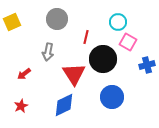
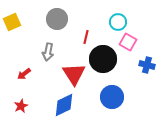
blue cross: rotated 28 degrees clockwise
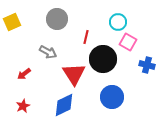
gray arrow: rotated 72 degrees counterclockwise
red star: moved 2 px right
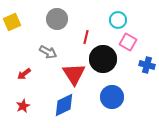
cyan circle: moved 2 px up
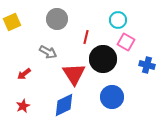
pink square: moved 2 px left
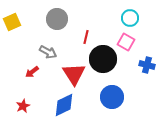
cyan circle: moved 12 px right, 2 px up
red arrow: moved 8 px right, 2 px up
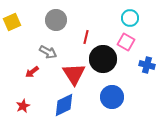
gray circle: moved 1 px left, 1 px down
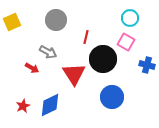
red arrow: moved 4 px up; rotated 112 degrees counterclockwise
blue diamond: moved 14 px left
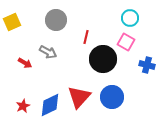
red arrow: moved 7 px left, 5 px up
red triangle: moved 5 px right, 23 px down; rotated 15 degrees clockwise
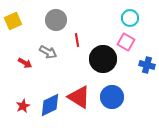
yellow square: moved 1 px right, 1 px up
red line: moved 9 px left, 3 px down; rotated 24 degrees counterclockwise
red triangle: rotated 40 degrees counterclockwise
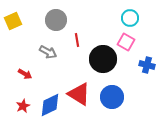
red arrow: moved 11 px down
red triangle: moved 3 px up
